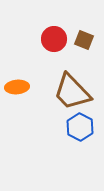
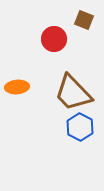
brown square: moved 20 px up
brown trapezoid: moved 1 px right, 1 px down
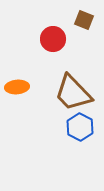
red circle: moved 1 px left
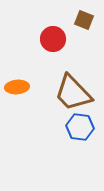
blue hexagon: rotated 20 degrees counterclockwise
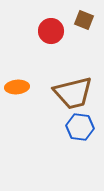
red circle: moved 2 px left, 8 px up
brown trapezoid: rotated 60 degrees counterclockwise
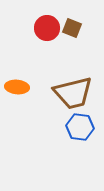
brown square: moved 12 px left, 8 px down
red circle: moved 4 px left, 3 px up
orange ellipse: rotated 10 degrees clockwise
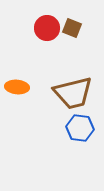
blue hexagon: moved 1 px down
